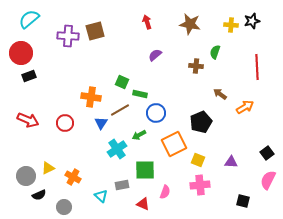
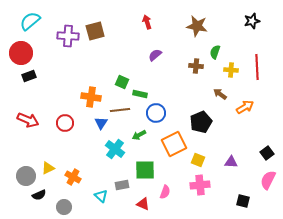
cyan semicircle at (29, 19): moved 1 px right, 2 px down
brown star at (190, 24): moved 7 px right, 2 px down
yellow cross at (231, 25): moved 45 px down
brown line at (120, 110): rotated 24 degrees clockwise
cyan cross at (117, 149): moved 2 px left; rotated 18 degrees counterclockwise
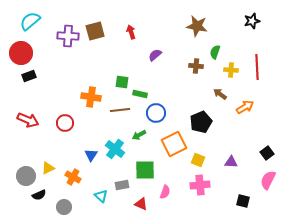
red arrow at (147, 22): moved 16 px left, 10 px down
green square at (122, 82): rotated 16 degrees counterclockwise
blue triangle at (101, 123): moved 10 px left, 32 px down
red triangle at (143, 204): moved 2 px left
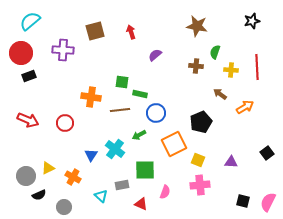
purple cross at (68, 36): moved 5 px left, 14 px down
pink semicircle at (268, 180): moved 22 px down
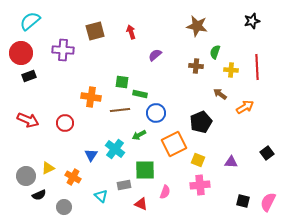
gray rectangle at (122, 185): moved 2 px right
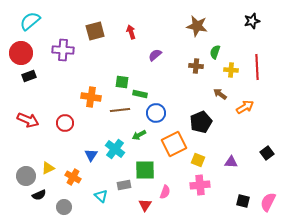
red triangle at (141, 204): moved 4 px right, 1 px down; rotated 40 degrees clockwise
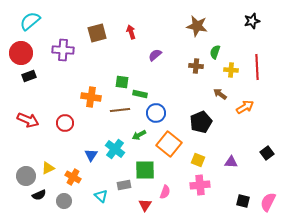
brown square at (95, 31): moved 2 px right, 2 px down
orange square at (174, 144): moved 5 px left; rotated 25 degrees counterclockwise
gray circle at (64, 207): moved 6 px up
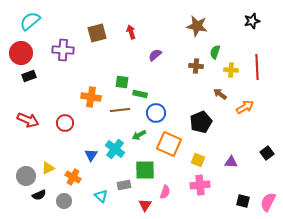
orange square at (169, 144): rotated 15 degrees counterclockwise
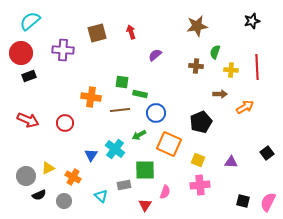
brown star at (197, 26): rotated 20 degrees counterclockwise
brown arrow at (220, 94): rotated 144 degrees clockwise
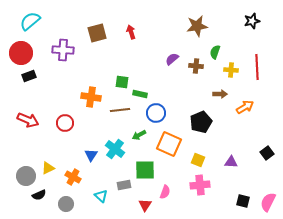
purple semicircle at (155, 55): moved 17 px right, 4 px down
gray circle at (64, 201): moved 2 px right, 3 px down
